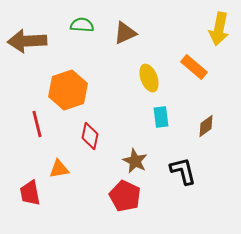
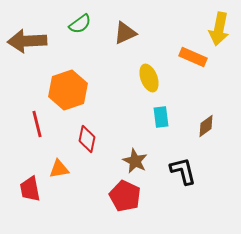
green semicircle: moved 2 px left, 1 px up; rotated 140 degrees clockwise
orange rectangle: moved 1 px left, 10 px up; rotated 16 degrees counterclockwise
red diamond: moved 3 px left, 3 px down
red trapezoid: moved 4 px up
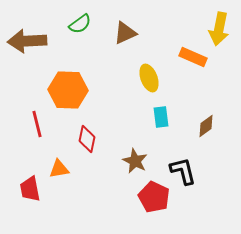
orange hexagon: rotated 21 degrees clockwise
red pentagon: moved 29 px right, 1 px down
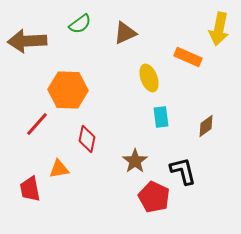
orange rectangle: moved 5 px left
red line: rotated 56 degrees clockwise
brown star: rotated 10 degrees clockwise
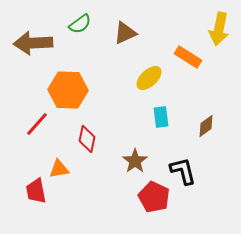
brown arrow: moved 6 px right, 2 px down
orange rectangle: rotated 8 degrees clockwise
yellow ellipse: rotated 68 degrees clockwise
red trapezoid: moved 6 px right, 2 px down
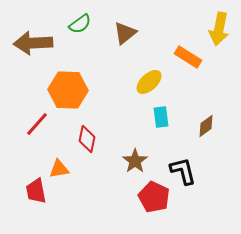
brown triangle: rotated 15 degrees counterclockwise
yellow ellipse: moved 4 px down
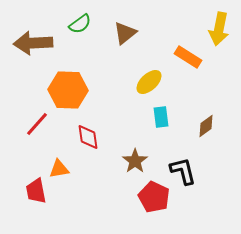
red diamond: moved 1 px right, 2 px up; rotated 20 degrees counterclockwise
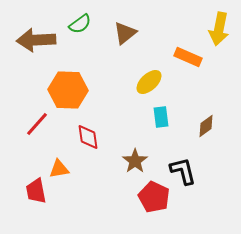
brown arrow: moved 3 px right, 3 px up
orange rectangle: rotated 8 degrees counterclockwise
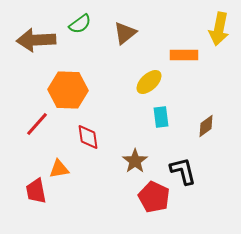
orange rectangle: moved 4 px left, 2 px up; rotated 24 degrees counterclockwise
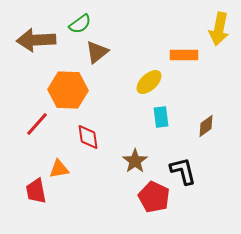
brown triangle: moved 28 px left, 19 px down
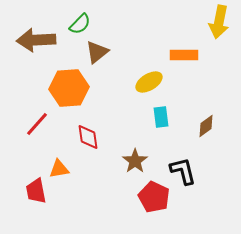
green semicircle: rotated 10 degrees counterclockwise
yellow arrow: moved 7 px up
yellow ellipse: rotated 12 degrees clockwise
orange hexagon: moved 1 px right, 2 px up; rotated 6 degrees counterclockwise
